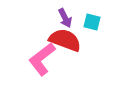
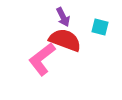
purple arrow: moved 2 px left, 1 px up
cyan square: moved 8 px right, 5 px down
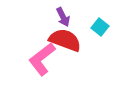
cyan square: rotated 24 degrees clockwise
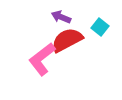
purple arrow: moved 2 px left; rotated 138 degrees clockwise
red semicircle: moved 2 px right; rotated 48 degrees counterclockwise
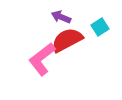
cyan square: rotated 18 degrees clockwise
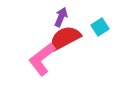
purple arrow: rotated 90 degrees clockwise
red semicircle: moved 2 px left, 2 px up
